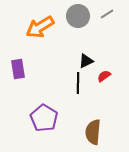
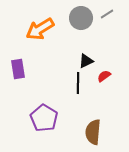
gray circle: moved 3 px right, 2 px down
orange arrow: moved 2 px down
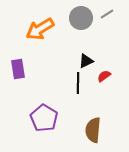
brown semicircle: moved 2 px up
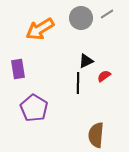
purple pentagon: moved 10 px left, 10 px up
brown semicircle: moved 3 px right, 5 px down
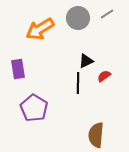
gray circle: moved 3 px left
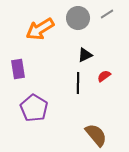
black triangle: moved 1 px left, 6 px up
brown semicircle: rotated 135 degrees clockwise
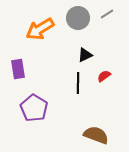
brown semicircle: rotated 30 degrees counterclockwise
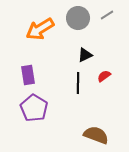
gray line: moved 1 px down
purple rectangle: moved 10 px right, 6 px down
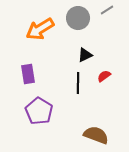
gray line: moved 5 px up
purple rectangle: moved 1 px up
purple pentagon: moved 5 px right, 3 px down
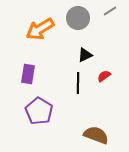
gray line: moved 3 px right, 1 px down
purple rectangle: rotated 18 degrees clockwise
